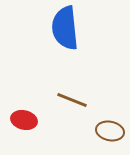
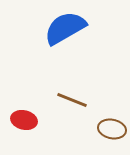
blue semicircle: rotated 66 degrees clockwise
brown ellipse: moved 2 px right, 2 px up
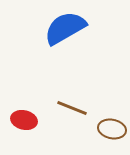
brown line: moved 8 px down
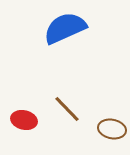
blue semicircle: rotated 6 degrees clockwise
brown line: moved 5 px left, 1 px down; rotated 24 degrees clockwise
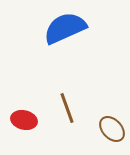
brown line: moved 1 px up; rotated 24 degrees clockwise
brown ellipse: rotated 36 degrees clockwise
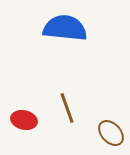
blue semicircle: rotated 30 degrees clockwise
brown ellipse: moved 1 px left, 4 px down
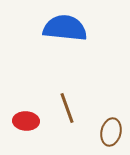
red ellipse: moved 2 px right, 1 px down; rotated 10 degrees counterclockwise
brown ellipse: moved 1 px up; rotated 56 degrees clockwise
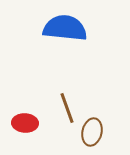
red ellipse: moved 1 px left, 2 px down
brown ellipse: moved 19 px left
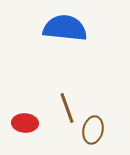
brown ellipse: moved 1 px right, 2 px up
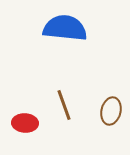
brown line: moved 3 px left, 3 px up
brown ellipse: moved 18 px right, 19 px up
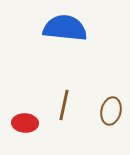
brown line: rotated 32 degrees clockwise
